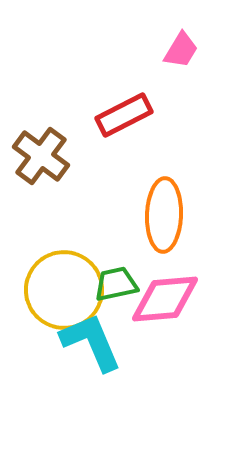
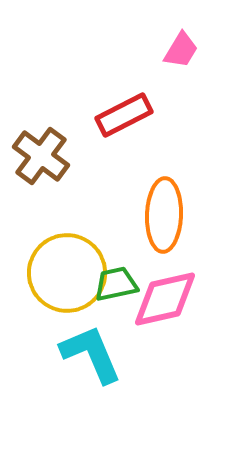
yellow circle: moved 3 px right, 17 px up
pink diamond: rotated 8 degrees counterclockwise
cyan L-shape: moved 12 px down
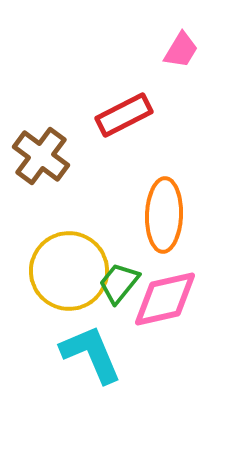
yellow circle: moved 2 px right, 2 px up
green trapezoid: moved 3 px right, 1 px up; rotated 39 degrees counterclockwise
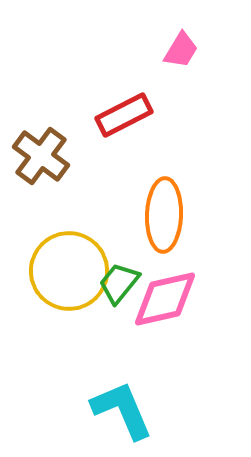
cyan L-shape: moved 31 px right, 56 px down
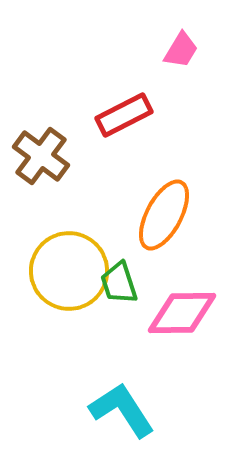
orange ellipse: rotated 26 degrees clockwise
green trapezoid: rotated 57 degrees counterclockwise
pink diamond: moved 17 px right, 14 px down; rotated 12 degrees clockwise
cyan L-shape: rotated 10 degrees counterclockwise
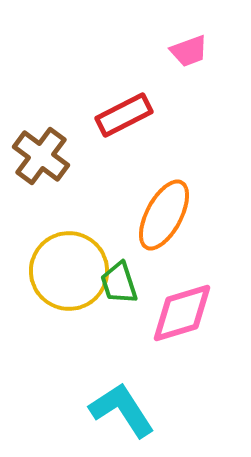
pink trapezoid: moved 8 px right, 1 px down; rotated 39 degrees clockwise
pink diamond: rotated 16 degrees counterclockwise
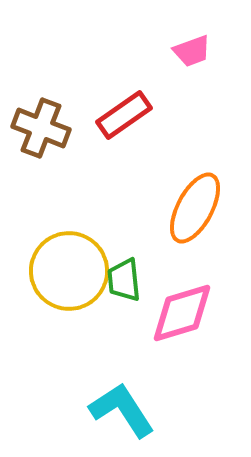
pink trapezoid: moved 3 px right
red rectangle: rotated 8 degrees counterclockwise
brown cross: moved 28 px up; rotated 16 degrees counterclockwise
orange ellipse: moved 31 px right, 7 px up
green trapezoid: moved 5 px right, 3 px up; rotated 12 degrees clockwise
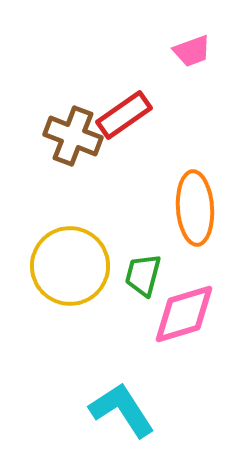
brown cross: moved 32 px right, 8 px down
orange ellipse: rotated 32 degrees counterclockwise
yellow circle: moved 1 px right, 5 px up
green trapezoid: moved 19 px right, 5 px up; rotated 21 degrees clockwise
pink diamond: moved 2 px right, 1 px down
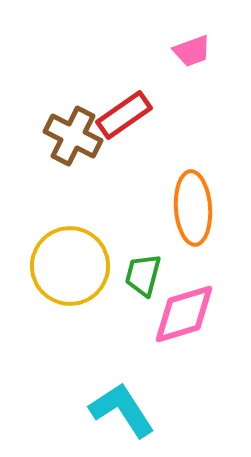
brown cross: rotated 6 degrees clockwise
orange ellipse: moved 2 px left
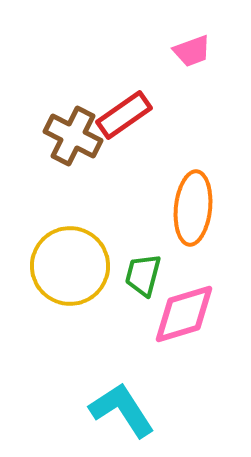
orange ellipse: rotated 10 degrees clockwise
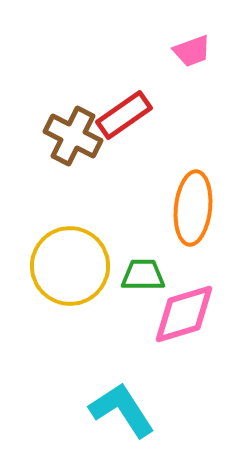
green trapezoid: rotated 75 degrees clockwise
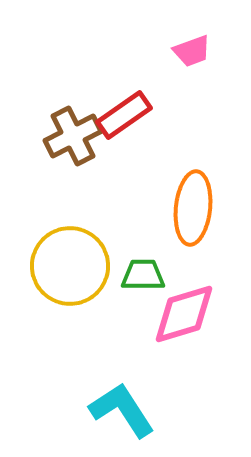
brown cross: rotated 36 degrees clockwise
